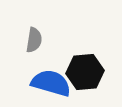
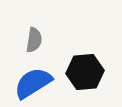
blue semicircle: moved 18 px left; rotated 48 degrees counterclockwise
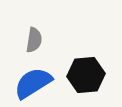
black hexagon: moved 1 px right, 3 px down
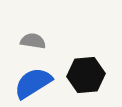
gray semicircle: moved 1 px left, 1 px down; rotated 90 degrees counterclockwise
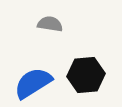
gray semicircle: moved 17 px right, 17 px up
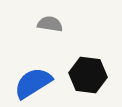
black hexagon: moved 2 px right; rotated 12 degrees clockwise
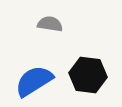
blue semicircle: moved 1 px right, 2 px up
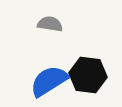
blue semicircle: moved 15 px right
